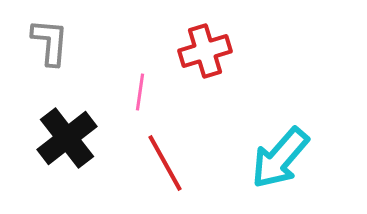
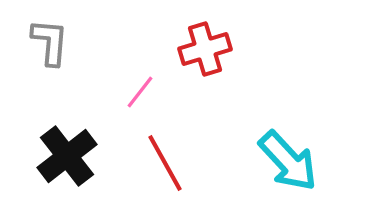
red cross: moved 2 px up
pink line: rotated 30 degrees clockwise
black cross: moved 18 px down
cyan arrow: moved 8 px right, 3 px down; rotated 84 degrees counterclockwise
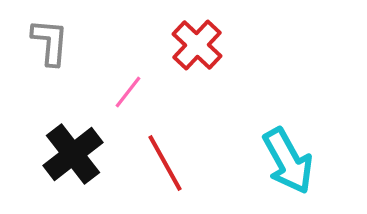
red cross: moved 8 px left, 4 px up; rotated 30 degrees counterclockwise
pink line: moved 12 px left
black cross: moved 6 px right, 2 px up
cyan arrow: rotated 14 degrees clockwise
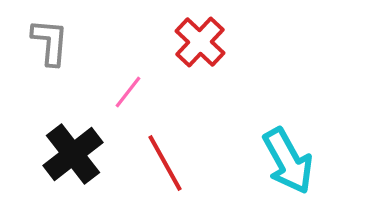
red cross: moved 3 px right, 3 px up
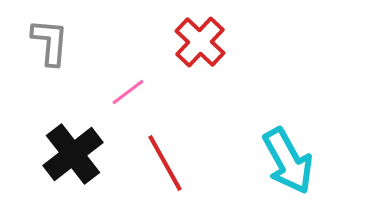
pink line: rotated 15 degrees clockwise
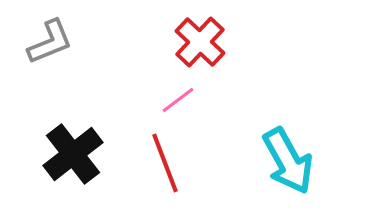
gray L-shape: rotated 63 degrees clockwise
pink line: moved 50 px right, 8 px down
red line: rotated 8 degrees clockwise
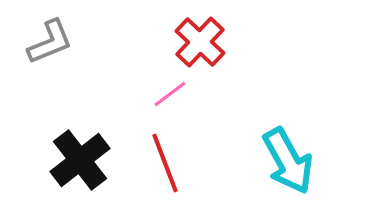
pink line: moved 8 px left, 6 px up
black cross: moved 7 px right, 6 px down
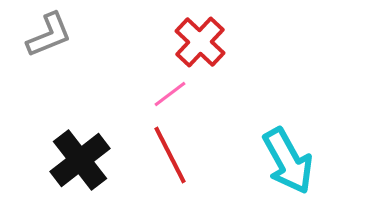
gray L-shape: moved 1 px left, 7 px up
red line: moved 5 px right, 8 px up; rotated 6 degrees counterclockwise
